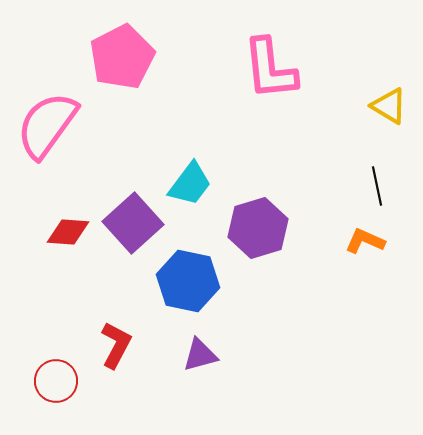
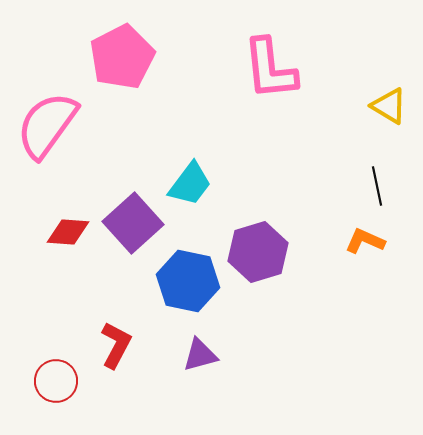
purple hexagon: moved 24 px down
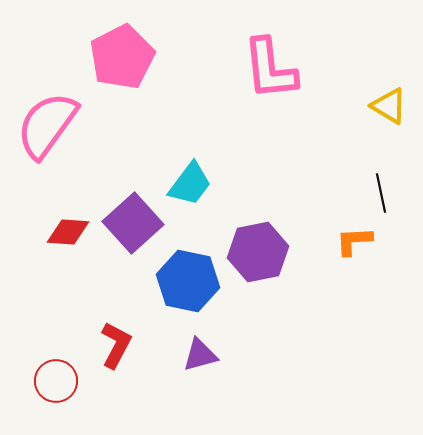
black line: moved 4 px right, 7 px down
orange L-shape: moved 11 px left; rotated 27 degrees counterclockwise
purple hexagon: rotated 6 degrees clockwise
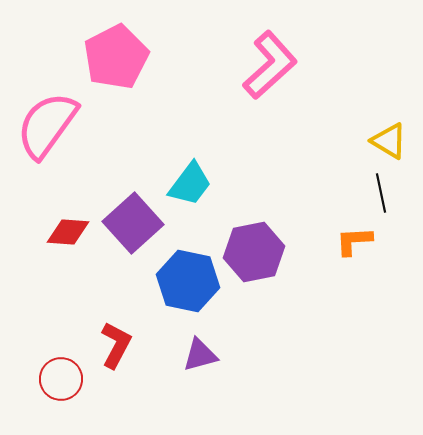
pink pentagon: moved 6 px left
pink L-shape: moved 4 px up; rotated 126 degrees counterclockwise
yellow triangle: moved 35 px down
purple hexagon: moved 4 px left
red circle: moved 5 px right, 2 px up
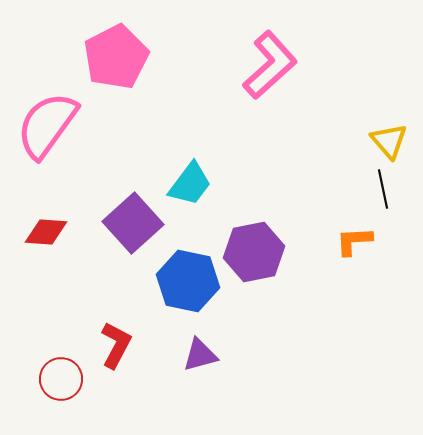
yellow triangle: rotated 18 degrees clockwise
black line: moved 2 px right, 4 px up
red diamond: moved 22 px left
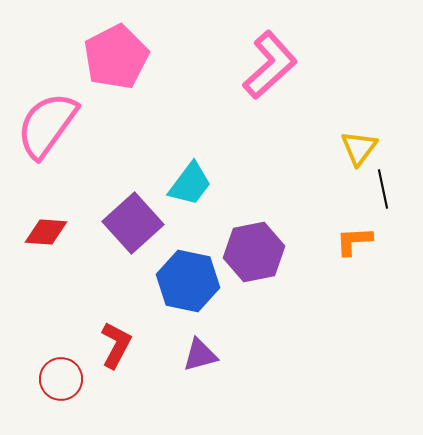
yellow triangle: moved 30 px left, 7 px down; rotated 18 degrees clockwise
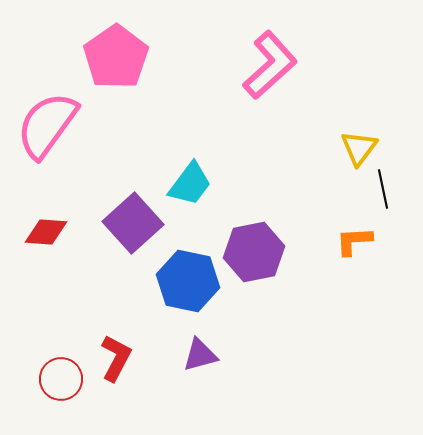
pink pentagon: rotated 8 degrees counterclockwise
red L-shape: moved 13 px down
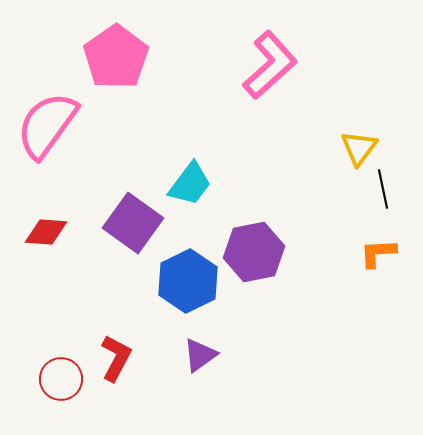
purple square: rotated 12 degrees counterclockwise
orange L-shape: moved 24 px right, 12 px down
blue hexagon: rotated 22 degrees clockwise
purple triangle: rotated 21 degrees counterclockwise
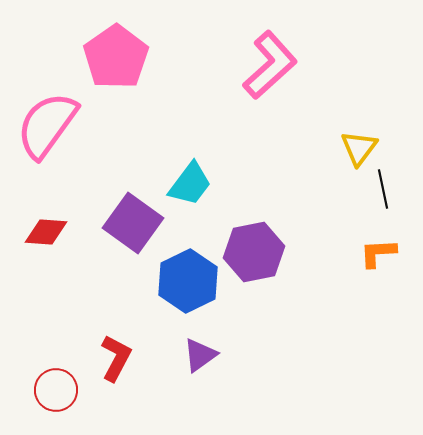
red circle: moved 5 px left, 11 px down
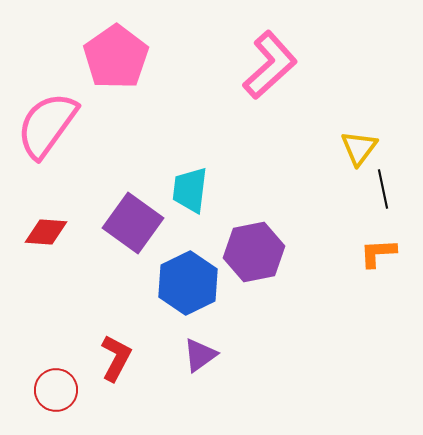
cyan trapezoid: moved 6 px down; rotated 150 degrees clockwise
blue hexagon: moved 2 px down
